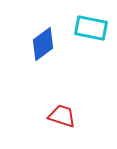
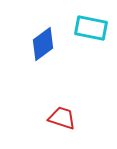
red trapezoid: moved 2 px down
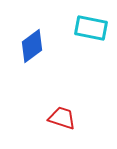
blue diamond: moved 11 px left, 2 px down
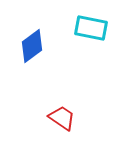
red trapezoid: rotated 16 degrees clockwise
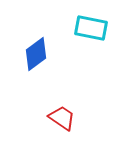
blue diamond: moved 4 px right, 8 px down
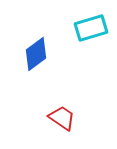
cyan rectangle: rotated 28 degrees counterclockwise
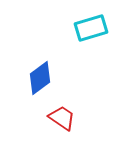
blue diamond: moved 4 px right, 24 px down
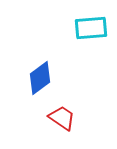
cyan rectangle: rotated 12 degrees clockwise
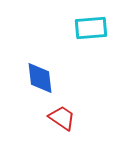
blue diamond: rotated 60 degrees counterclockwise
